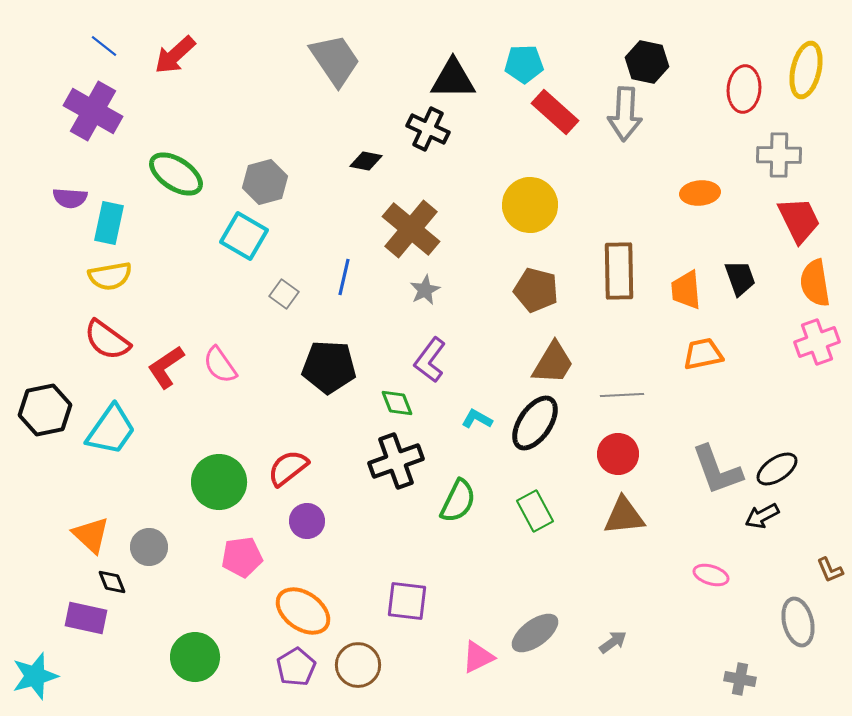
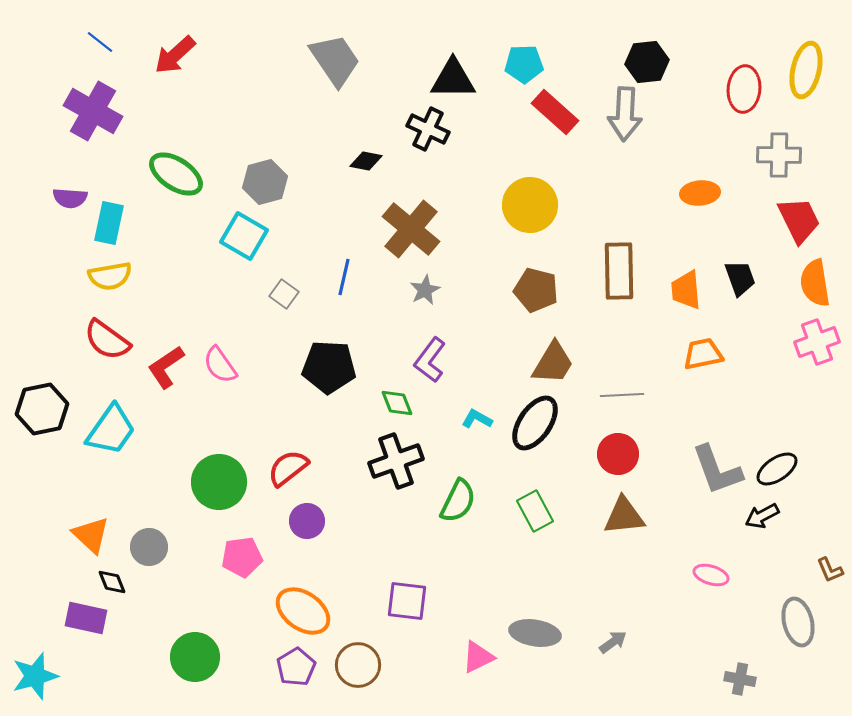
blue line at (104, 46): moved 4 px left, 4 px up
black hexagon at (647, 62): rotated 18 degrees counterclockwise
black hexagon at (45, 410): moved 3 px left, 1 px up
gray ellipse at (535, 633): rotated 45 degrees clockwise
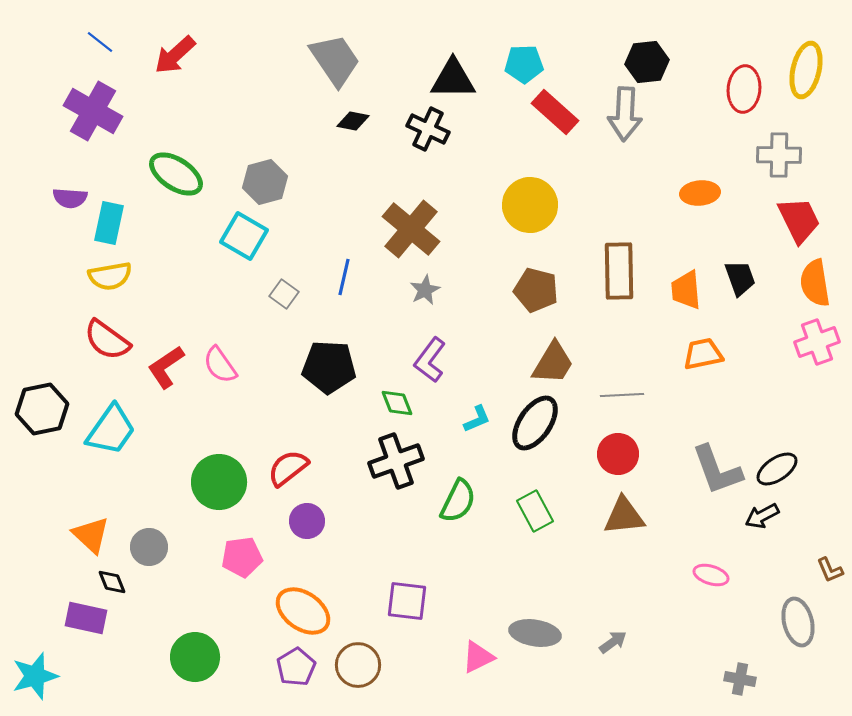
black diamond at (366, 161): moved 13 px left, 40 px up
cyan L-shape at (477, 419): rotated 128 degrees clockwise
